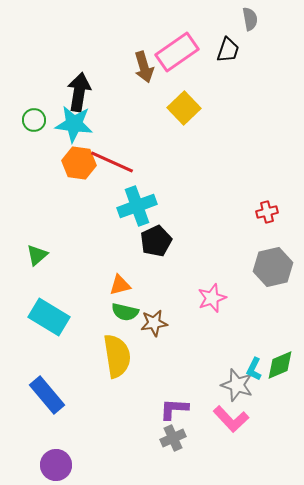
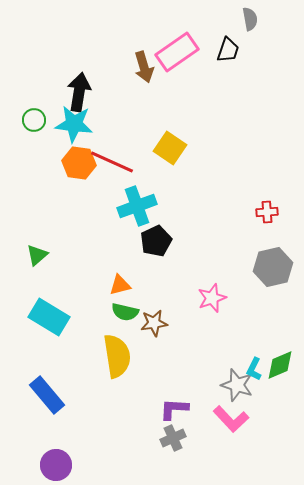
yellow square: moved 14 px left, 40 px down; rotated 12 degrees counterclockwise
red cross: rotated 10 degrees clockwise
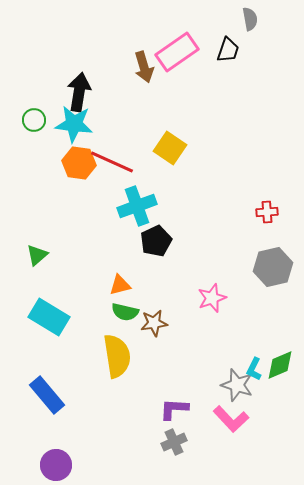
gray cross: moved 1 px right, 4 px down
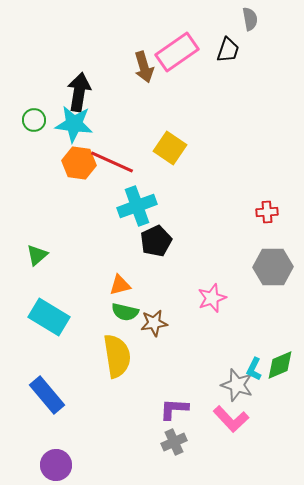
gray hexagon: rotated 12 degrees clockwise
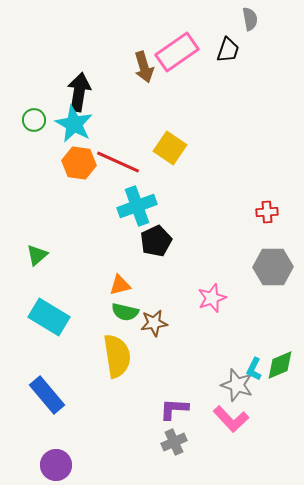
cyan star: rotated 21 degrees clockwise
red line: moved 6 px right
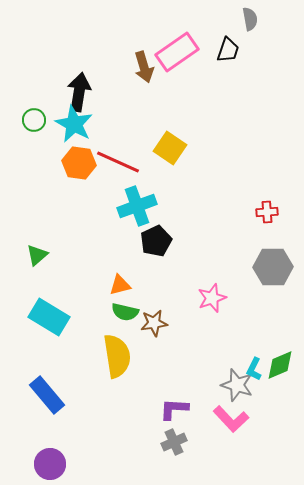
purple circle: moved 6 px left, 1 px up
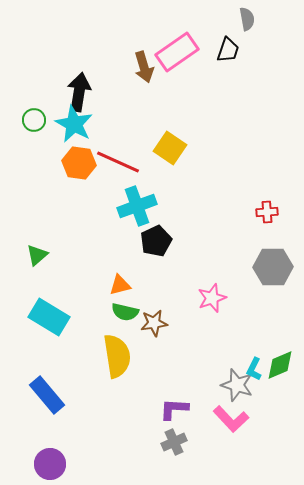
gray semicircle: moved 3 px left
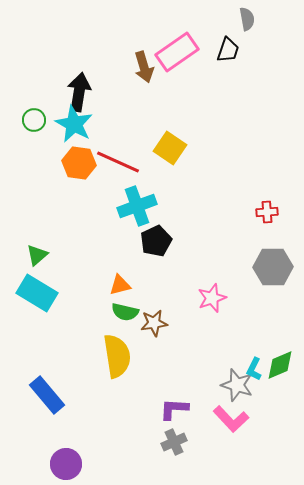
cyan rectangle: moved 12 px left, 24 px up
purple circle: moved 16 px right
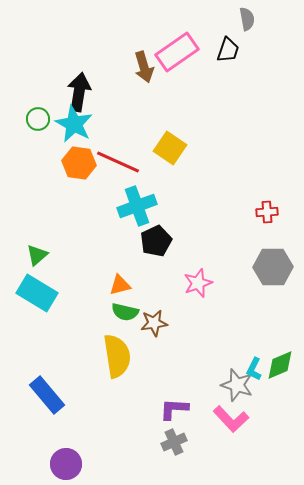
green circle: moved 4 px right, 1 px up
pink star: moved 14 px left, 15 px up
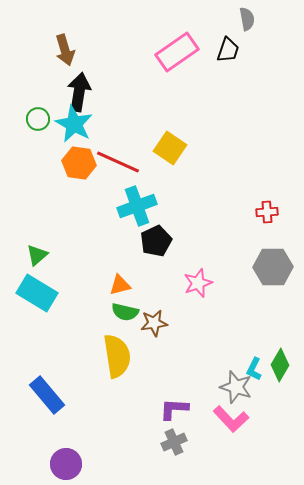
brown arrow: moved 79 px left, 17 px up
green diamond: rotated 36 degrees counterclockwise
gray star: moved 1 px left, 2 px down
